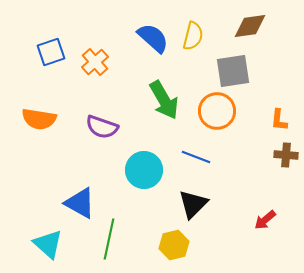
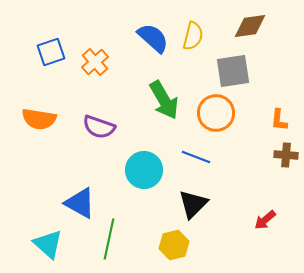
orange circle: moved 1 px left, 2 px down
purple semicircle: moved 3 px left
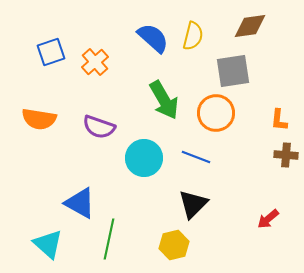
cyan circle: moved 12 px up
red arrow: moved 3 px right, 1 px up
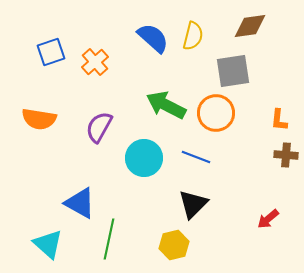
green arrow: moved 2 px right, 5 px down; rotated 147 degrees clockwise
purple semicircle: rotated 100 degrees clockwise
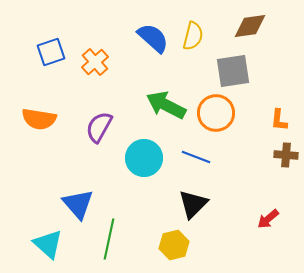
blue triangle: moved 2 px left, 1 px down; rotated 20 degrees clockwise
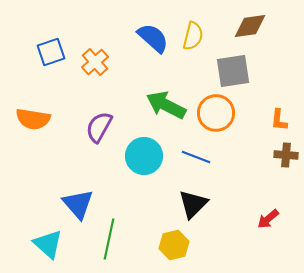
orange semicircle: moved 6 px left
cyan circle: moved 2 px up
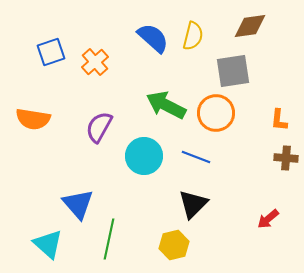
brown cross: moved 3 px down
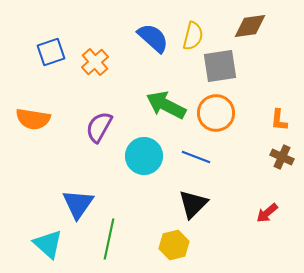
gray square: moved 13 px left, 5 px up
brown cross: moved 4 px left, 1 px up; rotated 20 degrees clockwise
blue triangle: rotated 16 degrees clockwise
red arrow: moved 1 px left, 6 px up
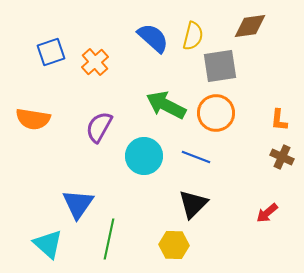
yellow hexagon: rotated 16 degrees clockwise
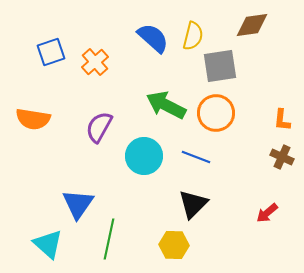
brown diamond: moved 2 px right, 1 px up
orange L-shape: moved 3 px right
